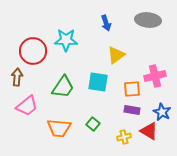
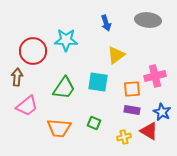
green trapezoid: moved 1 px right, 1 px down
green square: moved 1 px right, 1 px up; rotated 16 degrees counterclockwise
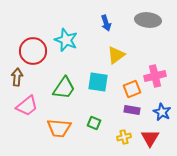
cyan star: rotated 20 degrees clockwise
orange square: rotated 18 degrees counterclockwise
red triangle: moved 1 px right, 7 px down; rotated 30 degrees clockwise
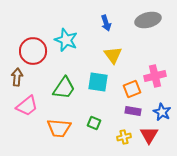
gray ellipse: rotated 20 degrees counterclockwise
yellow triangle: moved 3 px left; rotated 30 degrees counterclockwise
purple rectangle: moved 1 px right, 1 px down
red triangle: moved 1 px left, 3 px up
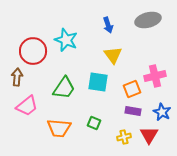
blue arrow: moved 2 px right, 2 px down
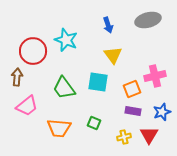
green trapezoid: rotated 110 degrees clockwise
blue star: rotated 24 degrees clockwise
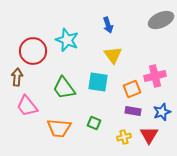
gray ellipse: moved 13 px right; rotated 10 degrees counterclockwise
cyan star: moved 1 px right
pink trapezoid: rotated 90 degrees clockwise
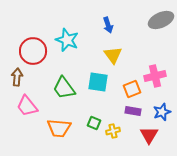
yellow cross: moved 11 px left, 6 px up
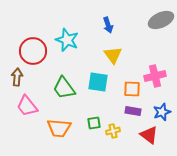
orange square: rotated 24 degrees clockwise
green square: rotated 32 degrees counterclockwise
red triangle: rotated 24 degrees counterclockwise
